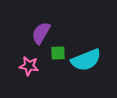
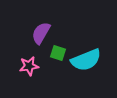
green square: rotated 21 degrees clockwise
pink star: rotated 18 degrees counterclockwise
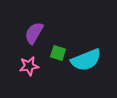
purple semicircle: moved 7 px left
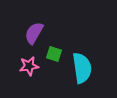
green square: moved 4 px left, 1 px down
cyan semicircle: moved 4 px left, 8 px down; rotated 76 degrees counterclockwise
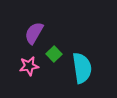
green square: rotated 28 degrees clockwise
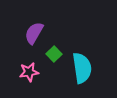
pink star: moved 6 px down
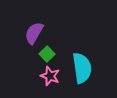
green square: moved 7 px left
pink star: moved 21 px right, 4 px down; rotated 30 degrees clockwise
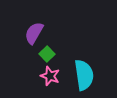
cyan semicircle: moved 2 px right, 7 px down
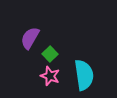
purple semicircle: moved 4 px left, 5 px down
green square: moved 3 px right
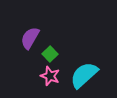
cyan semicircle: rotated 124 degrees counterclockwise
